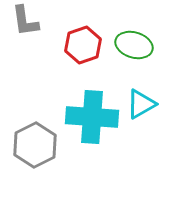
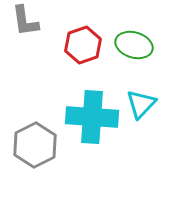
cyan triangle: rotated 16 degrees counterclockwise
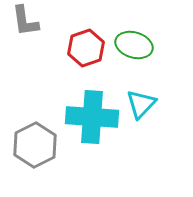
red hexagon: moved 3 px right, 3 px down
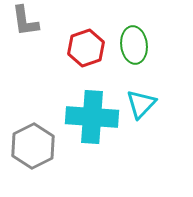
green ellipse: rotated 66 degrees clockwise
gray hexagon: moved 2 px left, 1 px down
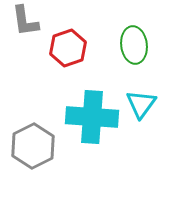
red hexagon: moved 18 px left
cyan triangle: rotated 8 degrees counterclockwise
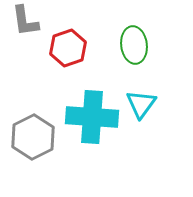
gray hexagon: moved 9 px up
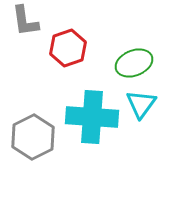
green ellipse: moved 18 px down; rotated 75 degrees clockwise
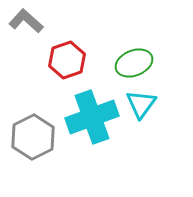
gray L-shape: moved 1 px right; rotated 140 degrees clockwise
red hexagon: moved 1 px left, 12 px down
cyan cross: rotated 24 degrees counterclockwise
